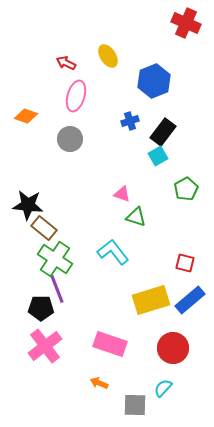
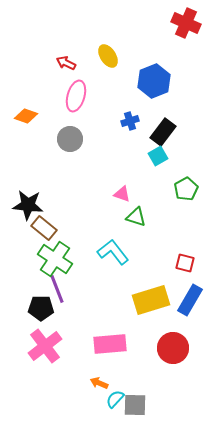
blue rectangle: rotated 20 degrees counterclockwise
pink rectangle: rotated 24 degrees counterclockwise
cyan semicircle: moved 48 px left, 11 px down
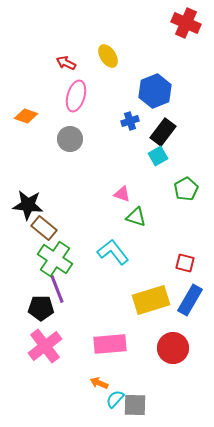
blue hexagon: moved 1 px right, 10 px down
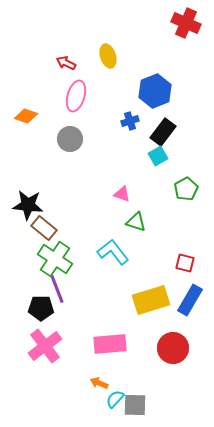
yellow ellipse: rotated 15 degrees clockwise
green triangle: moved 5 px down
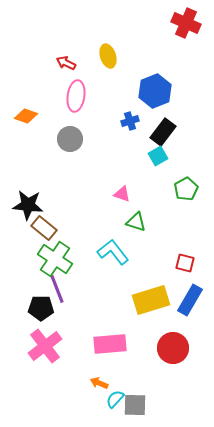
pink ellipse: rotated 8 degrees counterclockwise
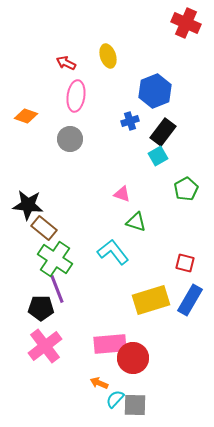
red circle: moved 40 px left, 10 px down
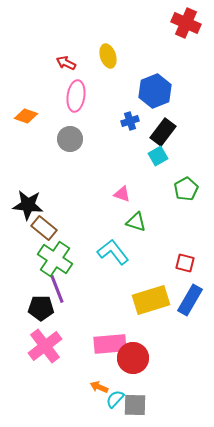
orange arrow: moved 4 px down
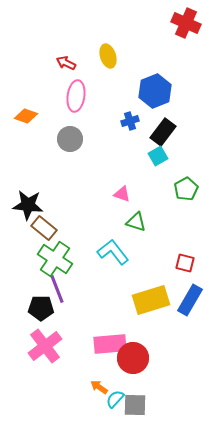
orange arrow: rotated 12 degrees clockwise
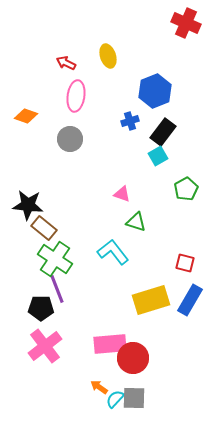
gray square: moved 1 px left, 7 px up
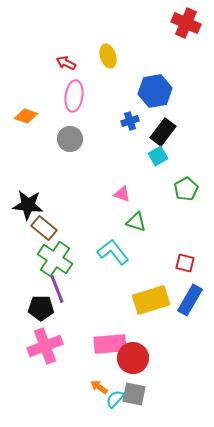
blue hexagon: rotated 12 degrees clockwise
pink ellipse: moved 2 px left
pink cross: rotated 16 degrees clockwise
gray square: moved 4 px up; rotated 10 degrees clockwise
